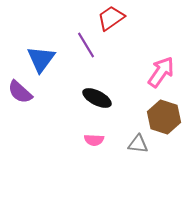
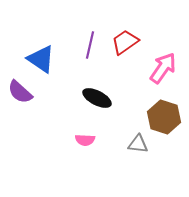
red trapezoid: moved 14 px right, 24 px down
purple line: moved 4 px right; rotated 44 degrees clockwise
blue triangle: rotated 32 degrees counterclockwise
pink arrow: moved 2 px right, 4 px up
pink semicircle: moved 9 px left
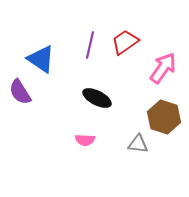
purple semicircle: rotated 16 degrees clockwise
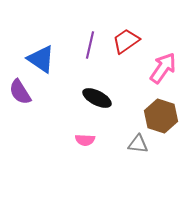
red trapezoid: moved 1 px right, 1 px up
brown hexagon: moved 3 px left, 1 px up
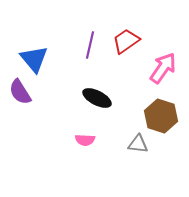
blue triangle: moved 7 px left; rotated 16 degrees clockwise
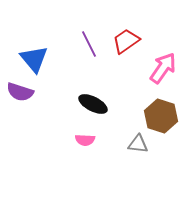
purple line: moved 1 px left, 1 px up; rotated 40 degrees counterclockwise
purple semicircle: rotated 40 degrees counterclockwise
black ellipse: moved 4 px left, 6 px down
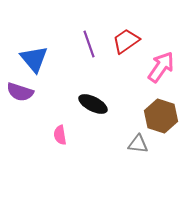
purple line: rotated 8 degrees clockwise
pink arrow: moved 2 px left, 1 px up
pink semicircle: moved 25 px left, 5 px up; rotated 78 degrees clockwise
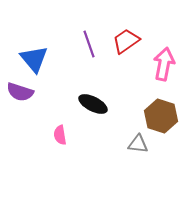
pink arrow: moved 3 px right, 3 px up; rotated 24 degrees counterclockwise
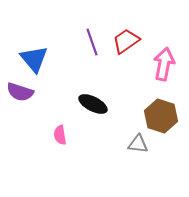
purple line: moved 3 px right, 2 px up
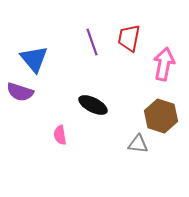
red trapezoid: moved 3 px right, 3 px up; rotated 44 degrees counterclockwise
black ellipse: moved 1 px down
